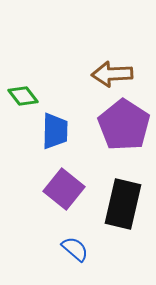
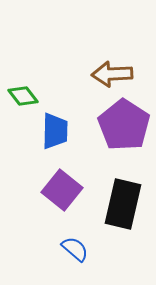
purple square: moved 2 px left, 1 px down
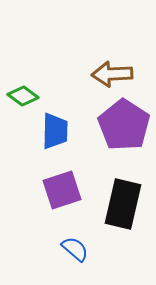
green diamond: rotated 16 degrees counterclockwise
purple square: rotated 33 degrees clockwise
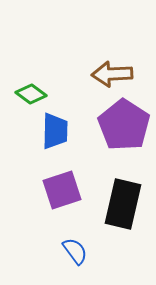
green diamond: moved 8 px right, 2 px up
blue semicircle: moved 2 px down; rotated 12 degrees clockwise
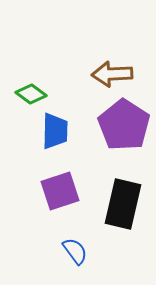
purple square: moved 2 px left, 1 px down
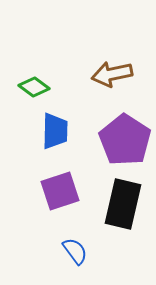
brown arrow: rotated 9 degrees counterclockwise
green diamond: moved 3 px right, 7 px up
purple pentagon: moved 1 px right, 15 px down
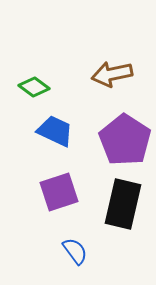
blue trapezoid: rotated 66 degrees counterclockwise
purple square: moved 1 px left, 1 px down
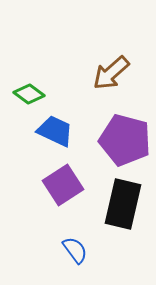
brown arrow: moved 1 px left, 1 px up; rotated 30 degrees counterclockwise
green diamond: moved 5 px left, 7 px down
purple pentagon: rotated 18 degrees counterclockwise
purple square: moved 4 px right, 7 px up; rotated 15 degrees counterclockwise
blue semicircle: moved 1 px up
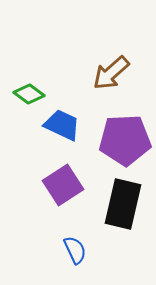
blue trapezoid: moved 7 px right, 6 px up
purple pentagon: rotated 18 degrees counterclockwise
blue semicircle: rotated 12 degrees clockwise
